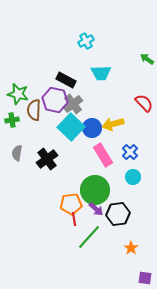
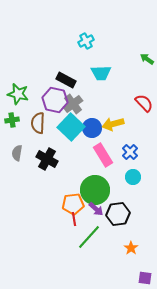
brown semicircle: moved 4 px right, 13 px down
black cross: rotated 25 degrees counterclockwise
orange pentagon: moved 2 px right
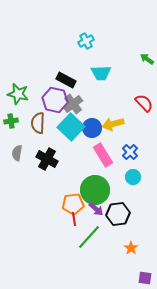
green cross: moved 1 px left, 1 px down
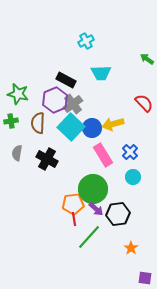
purple hexagon: rotated 25 degrees clockwise
green circle: moved 2 px left, 1 px up
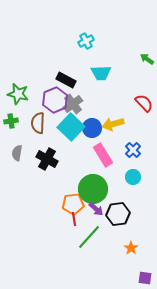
blue cross: moved 3 px right, 2 px up
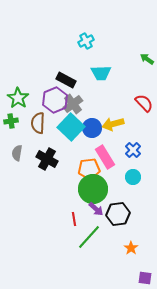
green star: moved 4 px down; rotated 20 degrees clockwise
pink rectangle: moved 2 px right, 2 px down
orange pentagon: moved 16 px right, 35 px up
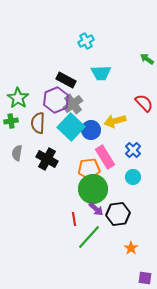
purple hexagon: moved 1 px right
yellow arrow: moved 2 px right, 3 px up
blue circle: moved 1 px left, 2 px down
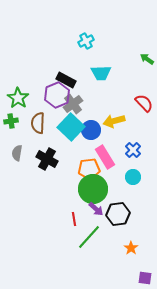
purple hexagon: moved 1 px right, 5 px up
yellow arrow: moved 1 px left
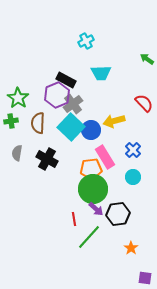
orange pentagon: moved 2 px right
